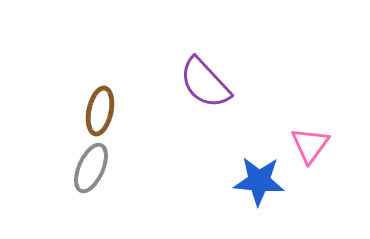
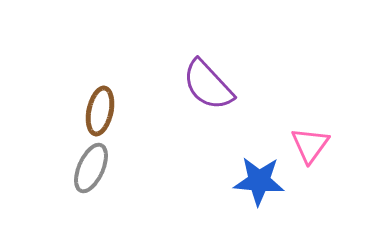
purple semicircle: moved 3 px right, 2 px down
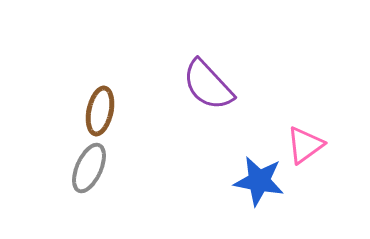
pink triangle: moved 5 px left; rotated 18 degrees clockwise
gray ellipse: moved 2 px left
blue star: rotated 6 degrees clockwise
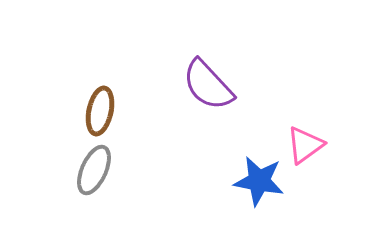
gray ellipse: moved 5 px right, 2 px down
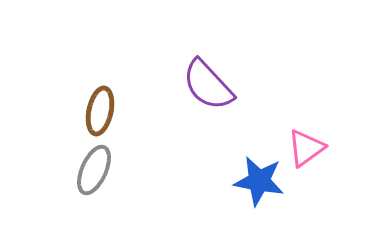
pink triangle: moved 1 px right, 3 px down
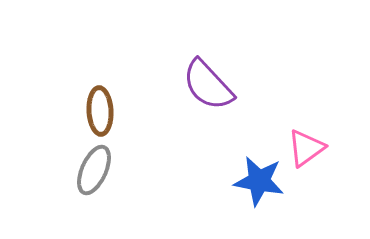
brown ellipse: rotated 15 degrees counterclockwise
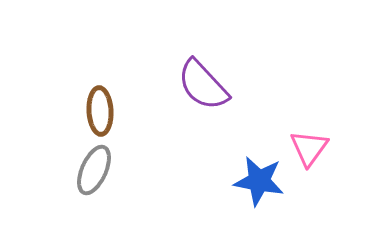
purple semicircle: moved 5 px left
pink triangle: moved 3 px right; rotated 18 degrees counterclockwise
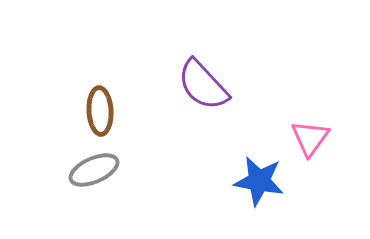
pink triangle: moved 1 px right, 10 px up
gray ellipse: rotated 42 degrees clockwise
